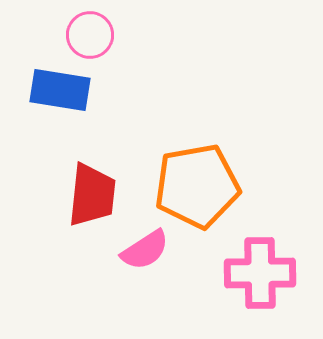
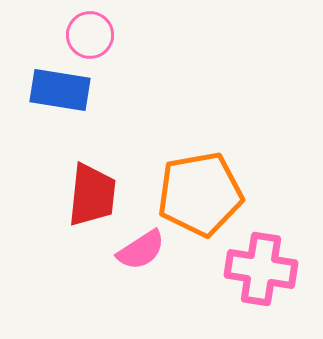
orange pentagon: moved 3 px right, 8 px down
pink semicircle: moved 4 px left
pink cross: moved 1 px right, 4 px up; rotated 10 degrees clockwise
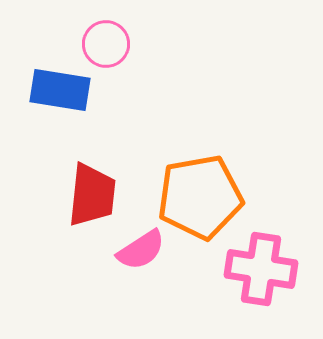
pink circle: moved 16 px right, 9 px down
orange pentagon: moved 3 px down
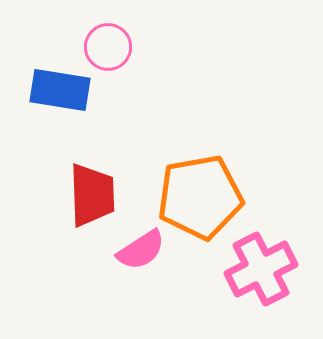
pink circle: moved 2 px right, 3 px down
red trapezoid: rotated 8 degrees counterclockwise
pink cross: rotated 36 degrees counterclockwise
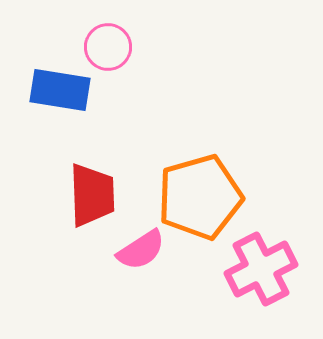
orange pentagon: rotated 6 degrees counterclockwise
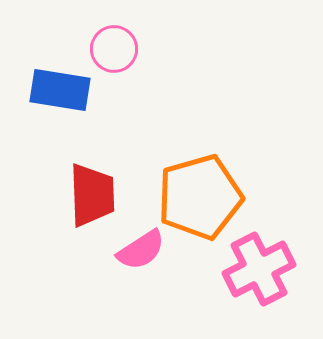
pink circle: moved 6 px right, 2 px down
pink cross: moved 2 px left
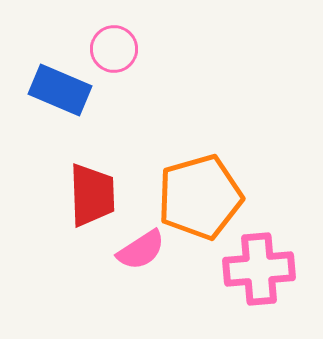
blue rectangle: rotated 14 degrees clockwise
pink cross: rotated 22 degrees clockwise
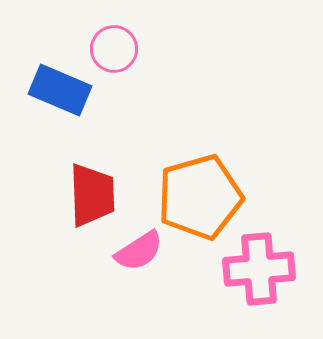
pink semicircle: moved 2 px left, 1 px down
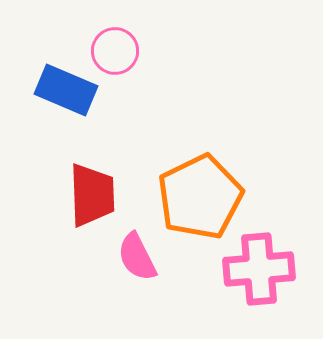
pink circle: moved 1 px right, 2 px down
blue rectangle: moved 6 px right
orange pentagon: rotated 10 degrees counterclockwise
pink semicircle: moved 2 px left, 6 px down; rotated 96 degrees clockwise
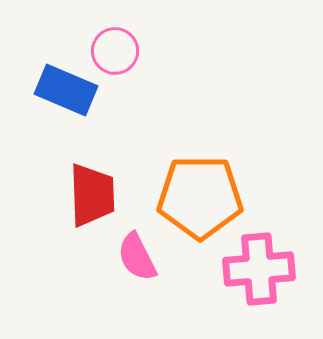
orange pentagon: rotated 26 degrees clockwise
